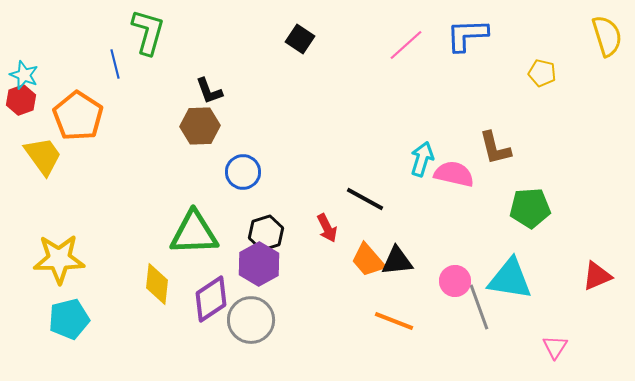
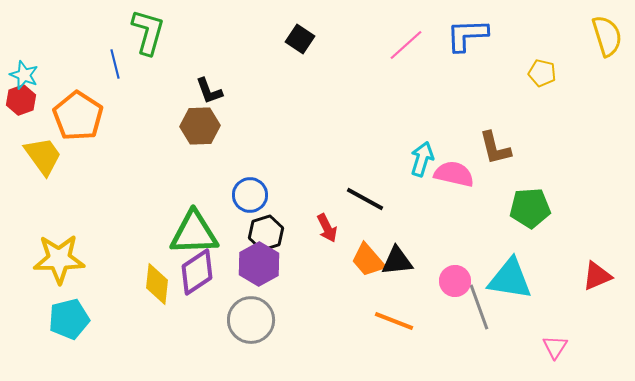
blue circle: moved 7 px right, 23 px down
purple diamond: moved 14 px left, 27 px up
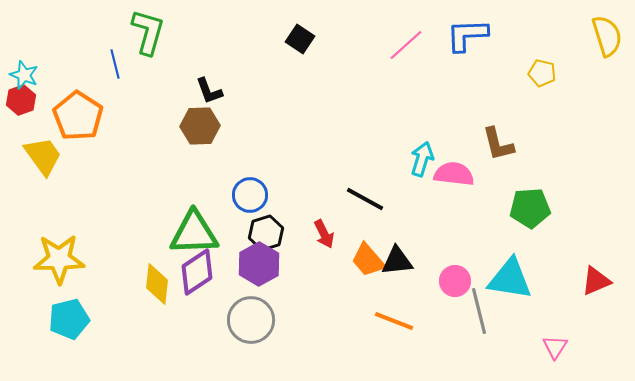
brown L-shape: moved 3 px right, 4 px up
pink semicircle: rotated 6 degrees counterclockwise
red arrow: moved 3 px left, 6 px down
red triangle: moved 1 px left, 5 px down
gray line: moved 4 px down; rotated 6 degrees clockwise
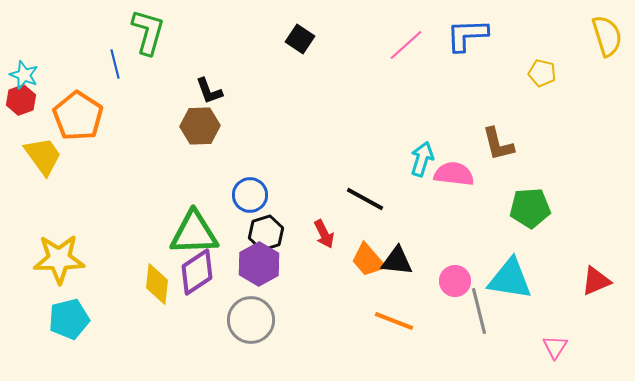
black triangle: rotated 12 degrees clockwise
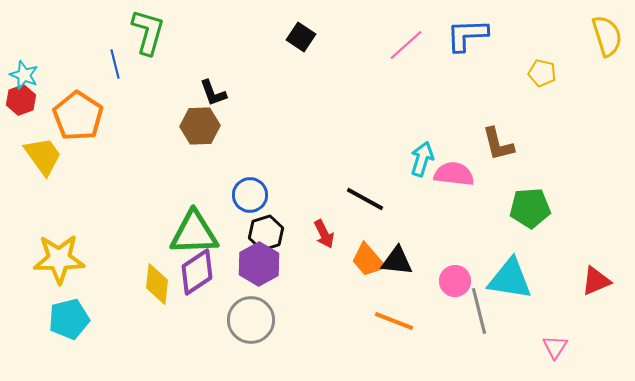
black square: moved 1 px right, 2 px up
black L-shape: moved 4 px right, 2 px down
